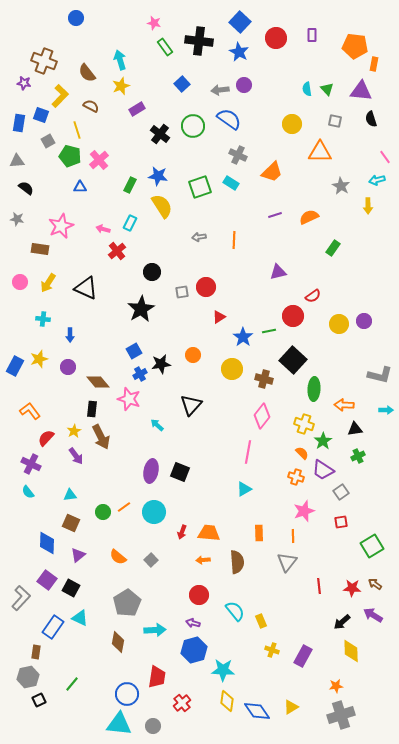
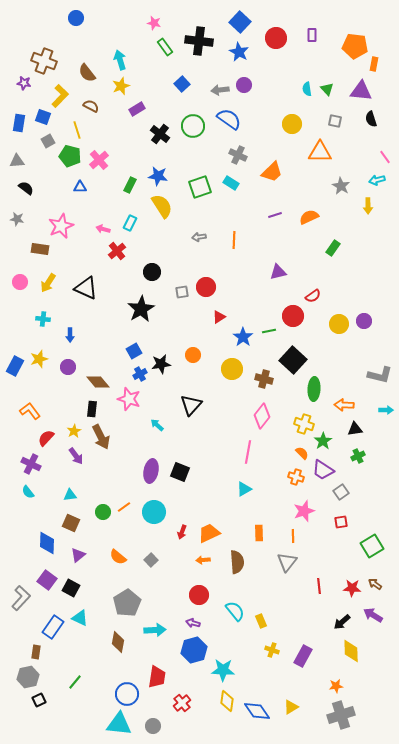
blue square at (41, 115): moved 2 px right, 2 px down
orange trapezoid at (209, 533): rotated 30 degrees counterclockwise
green line at (72, 684): moved 3 px right, 2 px up
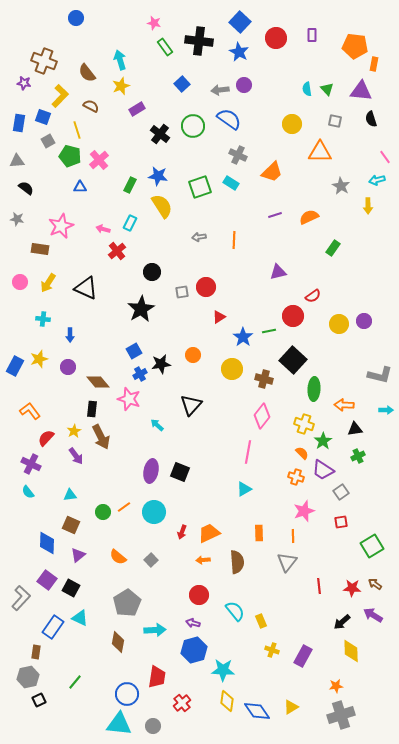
brown square at (71, 523): moved 2 px down
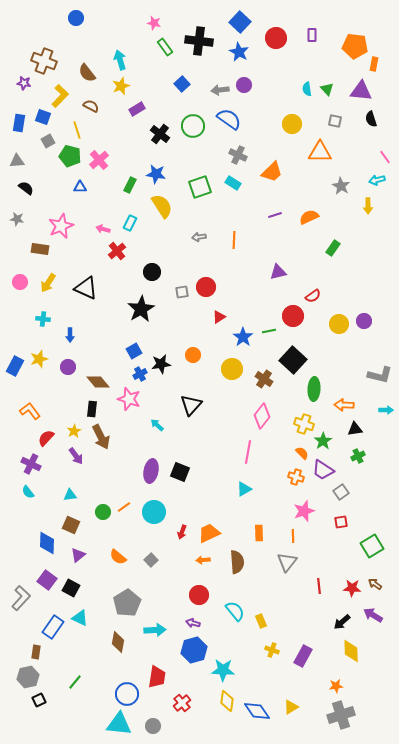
blue star at (158, 176): moved 2 px left, 2 px up
cyan rectangle at (231, 183): moved 2 px right
brown cross at (264, 379): rotated 18 degrees clockwise
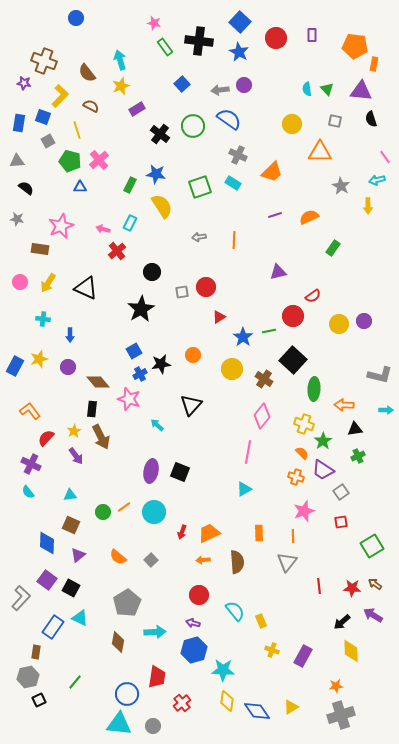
green pentagon at (70, 156): moved 5 px down
cyan arrow at (155, 630): moved 2 px down
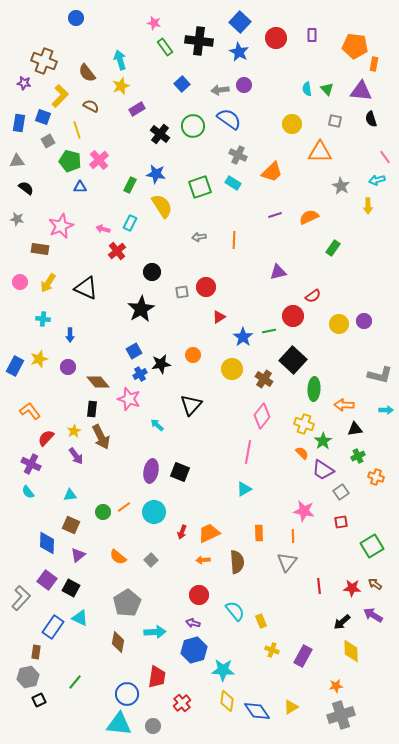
orange cross at (296, 477): moved 80 px right
pink star at (304, 511): rotated 30 degrees clockwise
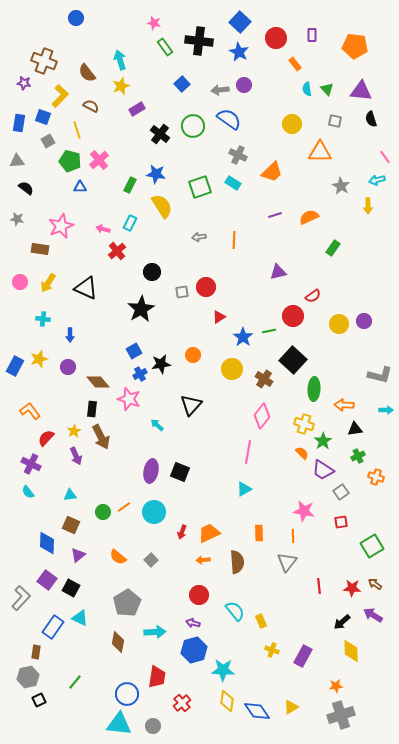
orange rectangle at (374, 64): moved 79 px left; rotated 48 degrees counterclockwise
purple arrow at (76, 456): rotated 12 degrees clockwise
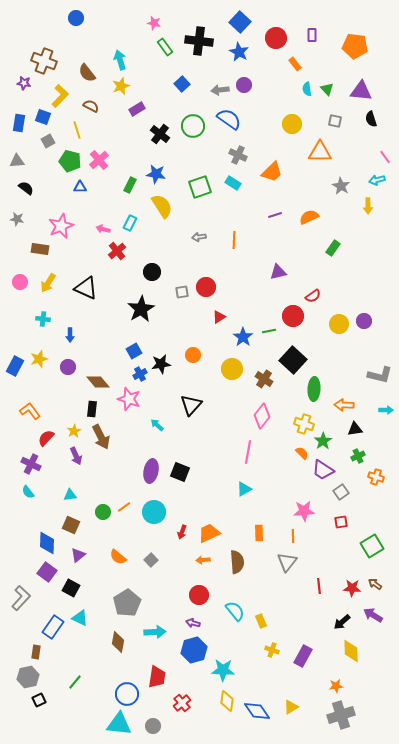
pink star at (304, 511): rotated 15 degrees counterclockwise
purple square at (47, 580): moved 8 px up
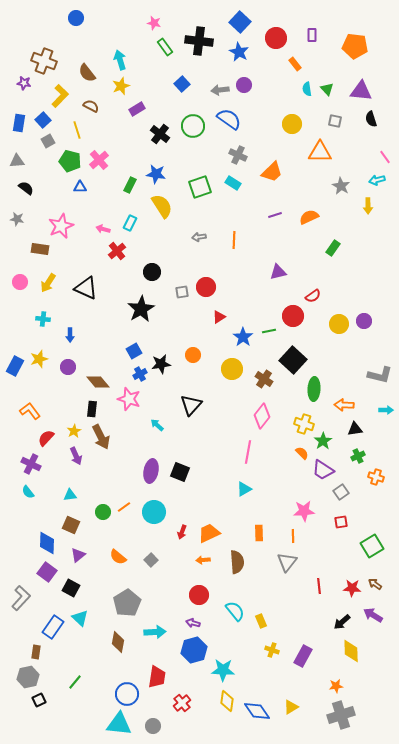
blue square at (43, 117): moved 3 px down; rotated 28 degrees clockwise
cyan triangle at (80, 618): rotated 18 degrees clockwise
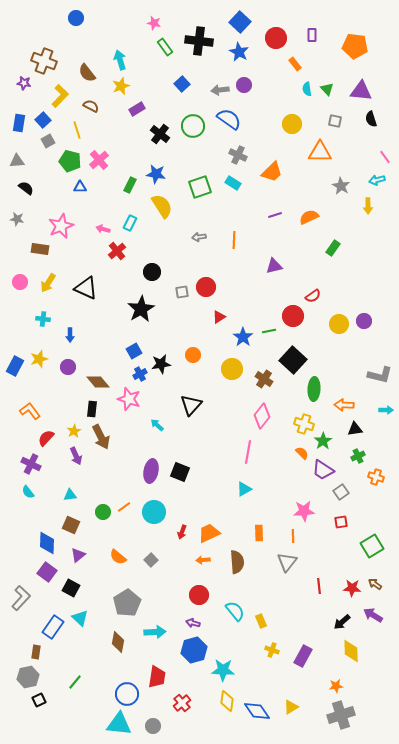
purple triangle at (278, 272): moved 4 px left, 6 px up
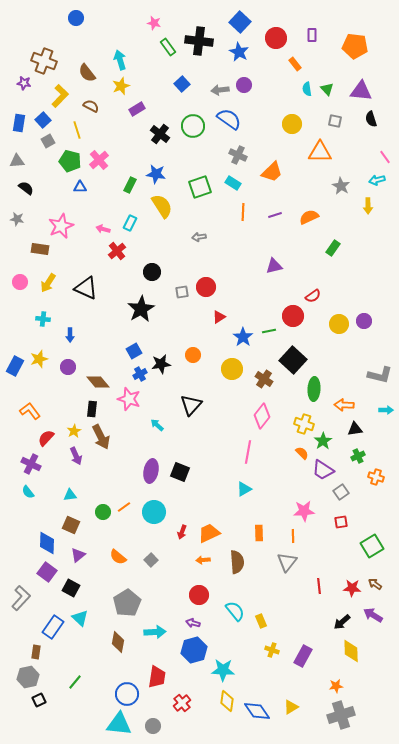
green rectangle at (165, 47): moved 3 px right
orange line at (234, 240): moved 9 px right, 28 px up
